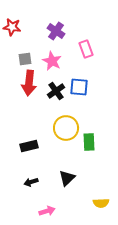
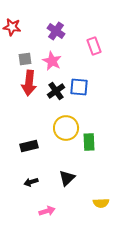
pink rectangle: moved 8 px right, 3 px up
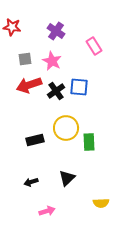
pink rectangle: rotated 12 degrees counterclockwise
red arrow: moved 2 px down; rotated 65 degrees clockwise
black rectangle: moved 6 px right, 6 px up
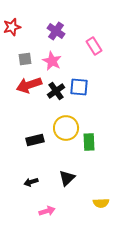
red star: rotated 24 degrees counterclockwise
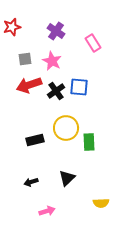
pink rectangle: moved 1 px left, 3 px up
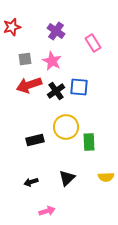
yellow circle: moved 1 px up
yellow semicircle: moved 5 px right, 26 px up
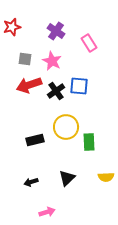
pink rectangle: moved 4 px left
gray square: rotated 16 degrees clockwise
blue square: moved 1 px up
pink arrow: moved 1 px down
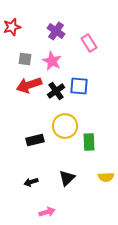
yellow circle: moved 1 px left, 1 px up
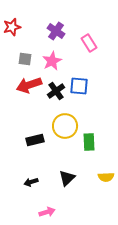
pink star: rotated 18 degrees clockwise
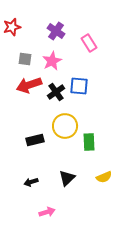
black cross: moved 1 px down
yellow semicircle: moved 2 px left; rotated 21 degrees counterclockwise
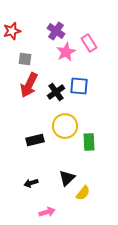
red star: moved 4 px down
pink star: moved 14 px right, 9 px up
red arrow: rotated 45 degrees counterclockwise
yellow semicircle: moved 21 px left, 16 px down; rotated 28 degrees counterclockwise
black arrow: moved 1 px down
